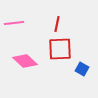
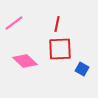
pink line: rotated 30 degrees counterclockwise
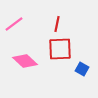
pink line: moved 1 px down
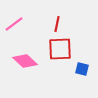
blue square: rotated 16 degrees counterclockwise
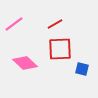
red line: moved 2 px left; rotated 49 degrees clockwise
pink diamond: moved 2 px down
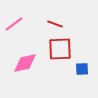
red line: rotated 49 degrees clockwise
pink diamond: rotated 55 degrees counterclockwise
blue square: rotated 16 degrees counterclockwise
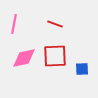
pink line: rotated 42 degrees counterclockwise
red square: moved 5 px left, 7 px down
pink diamond: moved 1 px left, 5 px up
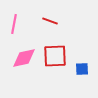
red line: moved 5 px left, 3 px up
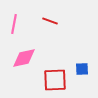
red square: moved 24 px down
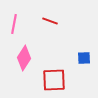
pink diamond: rotated 45 degrees counterclockwise
blue square: moved 2 px right, 11 px up
red square: moved 1 px left
